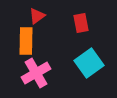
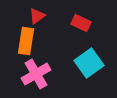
red rectangle: rotated 54 degrees counterclockwise
orange rectangle: rotated 8 degrees clockwise
pink cross: moved 1 px down
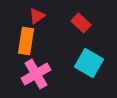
red rectangle: rotated 18 degrees clockwise
cyan square: rotated 24 degrees counterclockwise
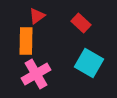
orange rectangle: rotated 8 degrees counterclockwise
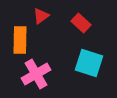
red triangle: moved 4 px right
orange rectangle: moved 6 px left, 1 px up
cyan square: rotated 12 degrees counterclockwise
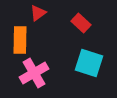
red triangle: moved 3 px left, 3 px up
pink cross: moved 2 px left, 1 px up
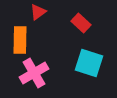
red triangle: moved 1 px up
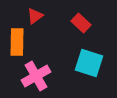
red triangle: moved 3 px left, 4 px down
orange rectangle: moved 3 px left, 2 px down
pink cross: moved 2 px right, 3 px down
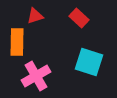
red triangle: rotated 18 degrees clockwise
red rectangle: moved 2 px left, 5 px up
cyan square: moved 1 px up
